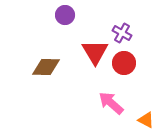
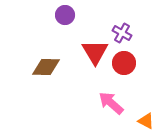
orange triangle: moved 1 px down
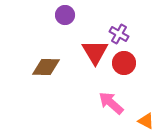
purple cross: moved 3 px left, 1 px down
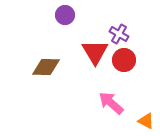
red circle: moved 3 px up
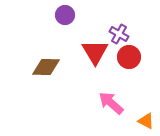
red circle: moved 5 px right, 3 px up
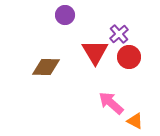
purple cross: rotated 18 degrees clockwise
orange triangle: moved 11 px left
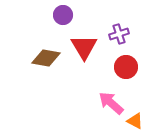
purple circle: moved 2 px left
purple cross: rotated 24 degrees clockwise
red triangle: moved 11 px left, 5 px up
red circle: moved 3 px left, 10 px down
brown diamond: moved 9 px up; rotated 8 degrees clockwise
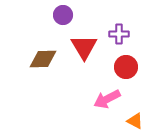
purple cross: rotated 18 degrees clockwise
brown diamond: moved 3 px left, 1 px down; rotated 12 degrees counterclockwise
pink arrow: moved 4 px left, 4 px up; rotated 68 degrees counterclockwise
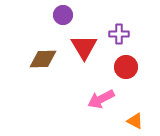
pink arrow: moved 6 px left
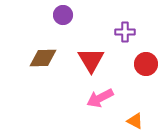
purple cross: moved 6 px right, 2 px up
red triangle: moved 7 px right, 13 px down
brown diamond: moved 1 px up
red circle: moved 20 px right, 3 px up
pink arrow: moved 1 px left, 1 px up
